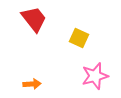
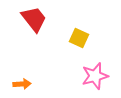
orange arrow: moved 10 px left
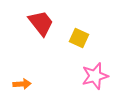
red trapezoid: moved 7 px right, 4 px down
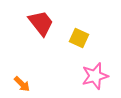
orange arrow: rotated 48 degrees clockwise
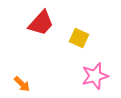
red trapezoid: rotated 80 degrees clockwise
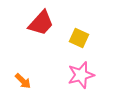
pink star: moved 14 px left, 1 px up
orange arrow: moved 1 px right, 3 px up
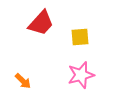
yellow square: moved 1 px right, 1 px up; rotated 30 degrees counterclockwise
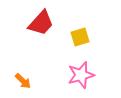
yellow square: rotated 12 degrees counterclockwise
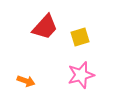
red trapezoid: moved 4 px right, 4 px down
orange arrow: moved 3 px right; rotated 24 degrees counterclockwise
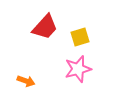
pink star: moved 3 px left, 6 px up
